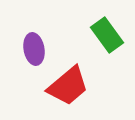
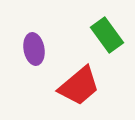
red trapezoid: moved 11 px right
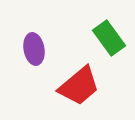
green rectangle: moved 2 px right, 3 px down
